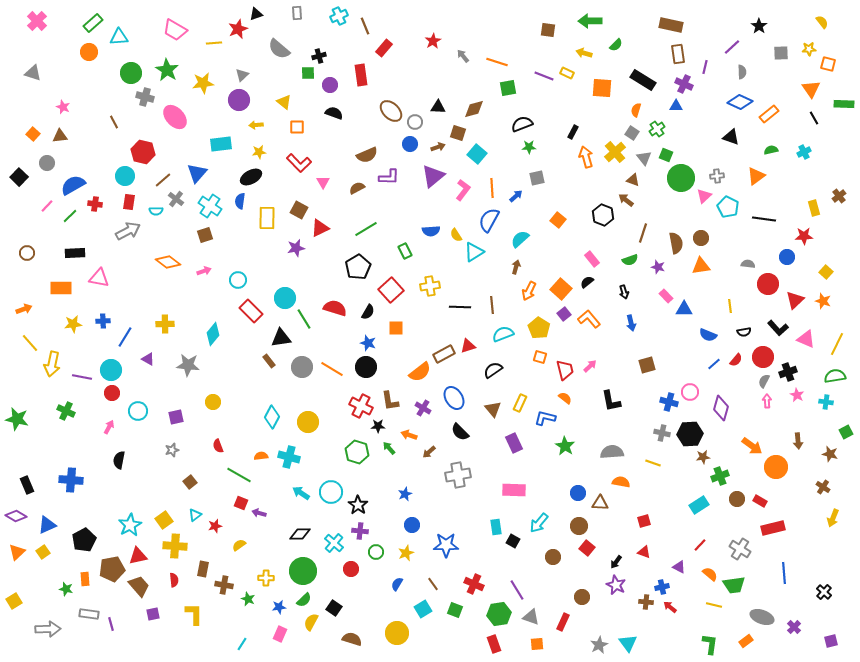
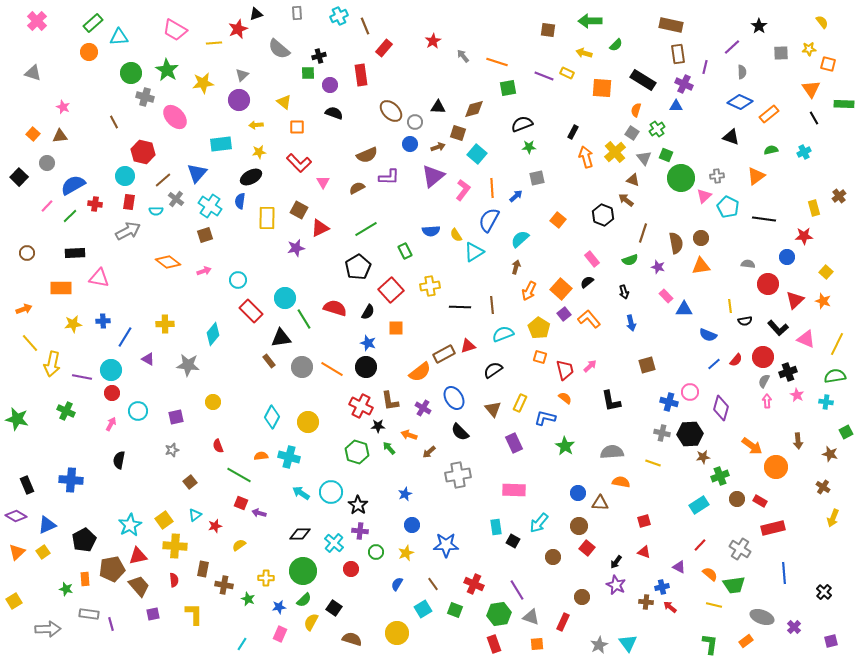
black semicircle at (744, 332): moved 1 px right, 11 px up
pink arrow at (109, 427): moved 2 px right, 3 px up
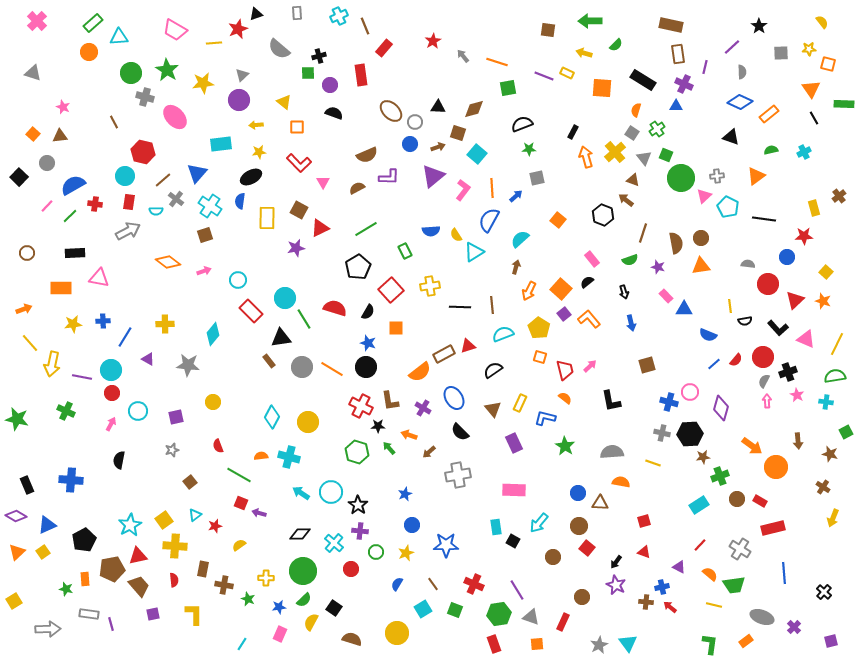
green star at (529, 147): moved 2 px down
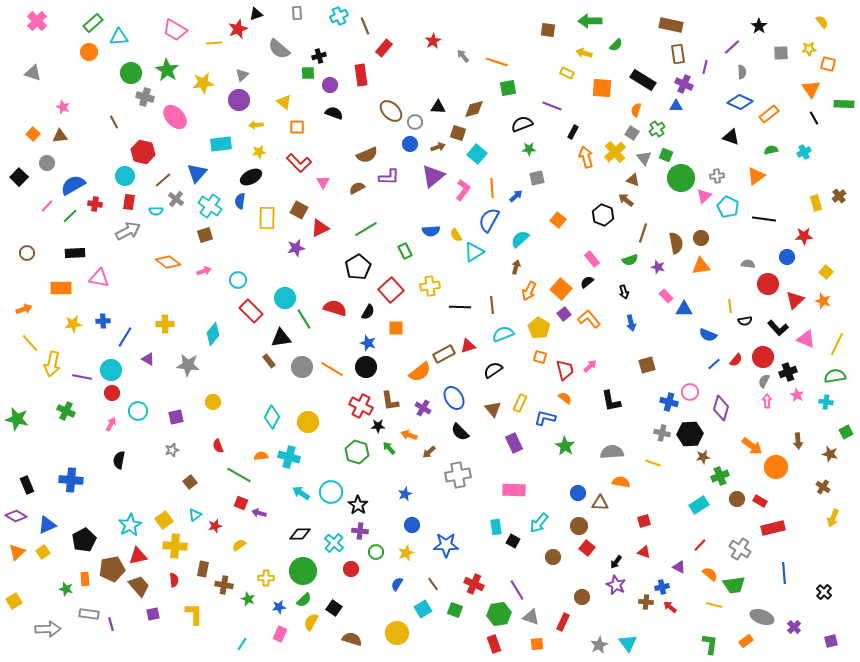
purple line at (544, 76): moved 8 px right, 30 px down
yellow rectangle at (814, 208): moved 2 px right, 5 px up
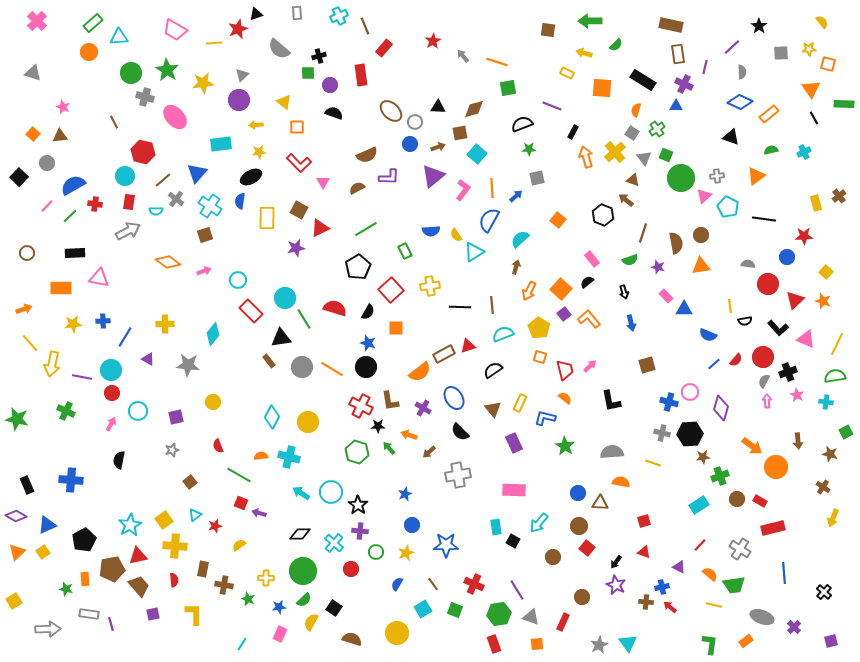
brown square at (458, 133): moved 2 px right; rotated 28 degrees counterclockwise
brown circle at (701, 238): moved 3 px up
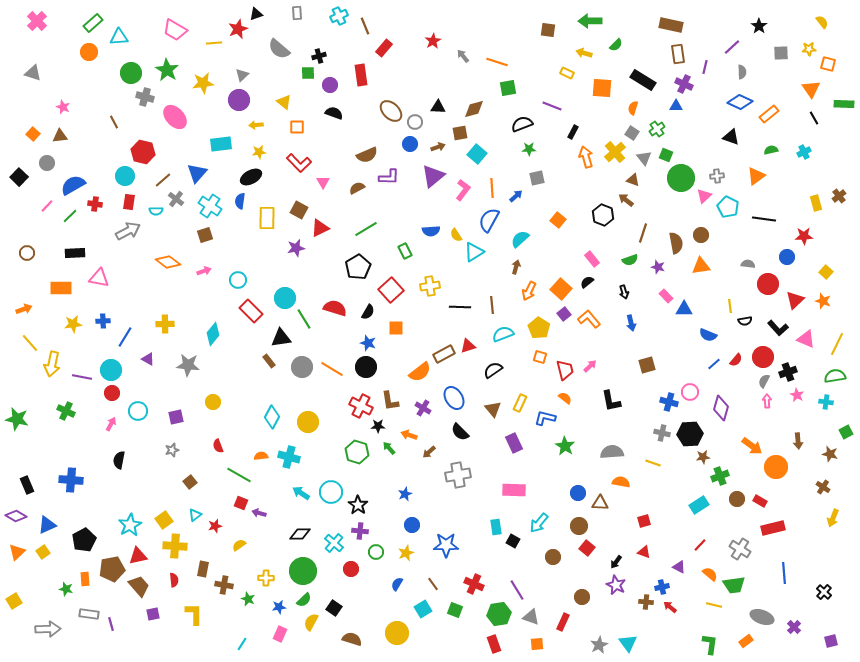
orange semicircle at (636, 110): moved 3 px left, 2 px up
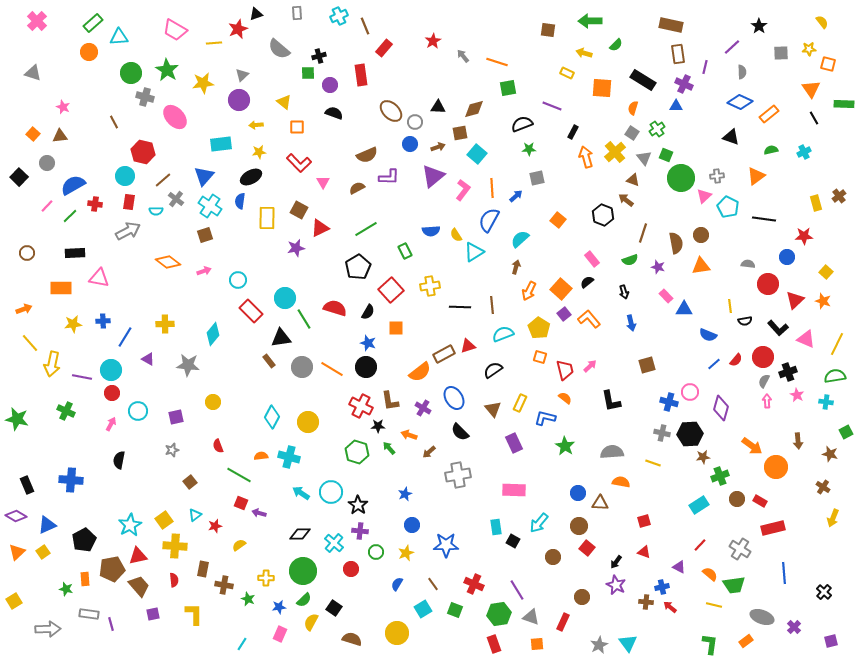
blue triangle at (197, 173): moved 7 px right, 3 px down
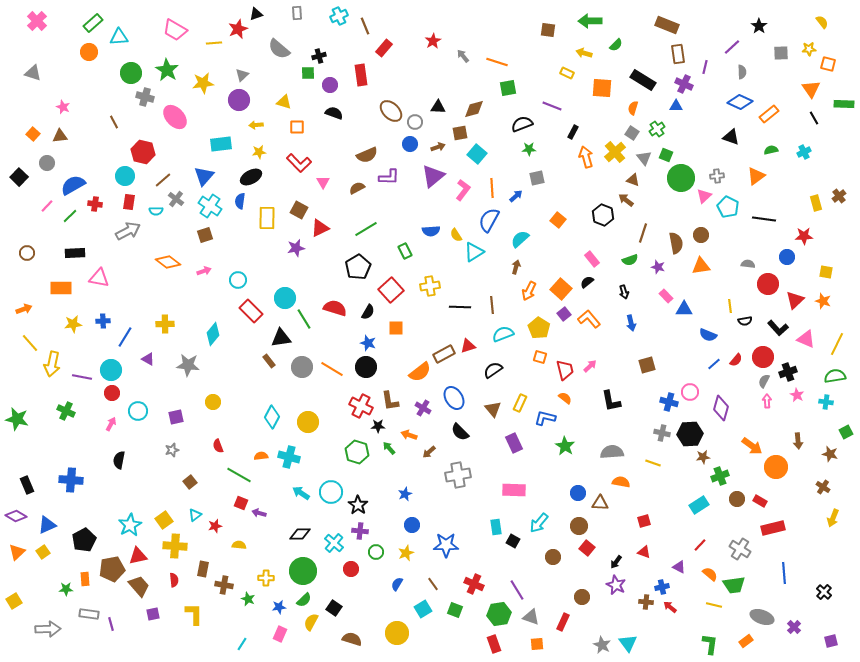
brown rectangle at (671, 25): moved 4 px left; rotated 10 degrees clockwise
yellow triangle at (284, 102): rotated 21 degrees counterclockwise
yellow square at (826, 272): rotated 32 degrees counterclockwise
yellow semicircle at (239, 545): rotated 40 degrees clockwise
green star at (66, 589): rotated 16 degrees counterclockwise
gray star at (599, 645): moved 3 px right; rotated 18 degrees counterclockwise
